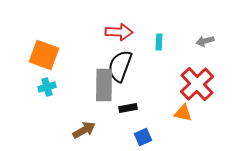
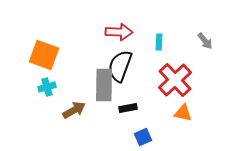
gray arrow: rotated 114 degrees counterclockwise
red cross: moved 22 px left, 4 px up
brown arrow: moved 10 px left, 20 px up
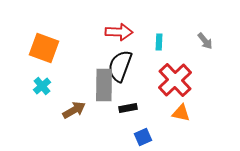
orange square: moved 7 px up
cyan cross: moved 5 px left, 1 px up; rotated 24 degrees counterclockwise
orange triangle: moved 2 px left
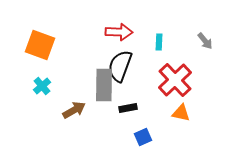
orange square: moved 4 px left, 3 px up
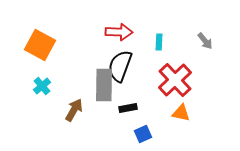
orange square: rotated 8 degrees clockwise
brown arrow: rotated 30 degrees counterclockwise
blue square: moved 3 px up
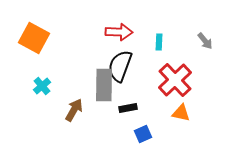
orange square: moved 6 px left, 7 px up
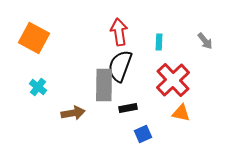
red arrow: rotated 100 degrees counterclockwise
red cross: moved 2 px left
cyan cross: moved 4 px left, 1 px down; rotated 12 degrees counterclockwise
brown arrow: moved 1 px left, 3 px down; rotated 50 degrees clockwise
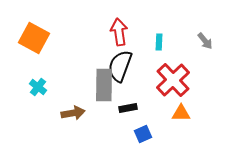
orange triangle: rotated 12 degrees counterclockwise
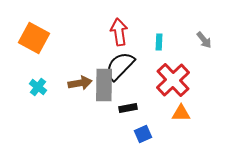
gray arrow: moved 1 px left, 1 px up
black semicircle: rotated 24 degrees clockwise
brown arrow: moved 7 px right, 30 px up
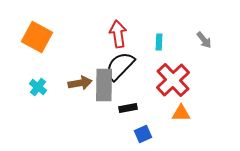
red arrow: moved 1 px left, 2 px down
orange square: moved 3 px right, 1 px up
